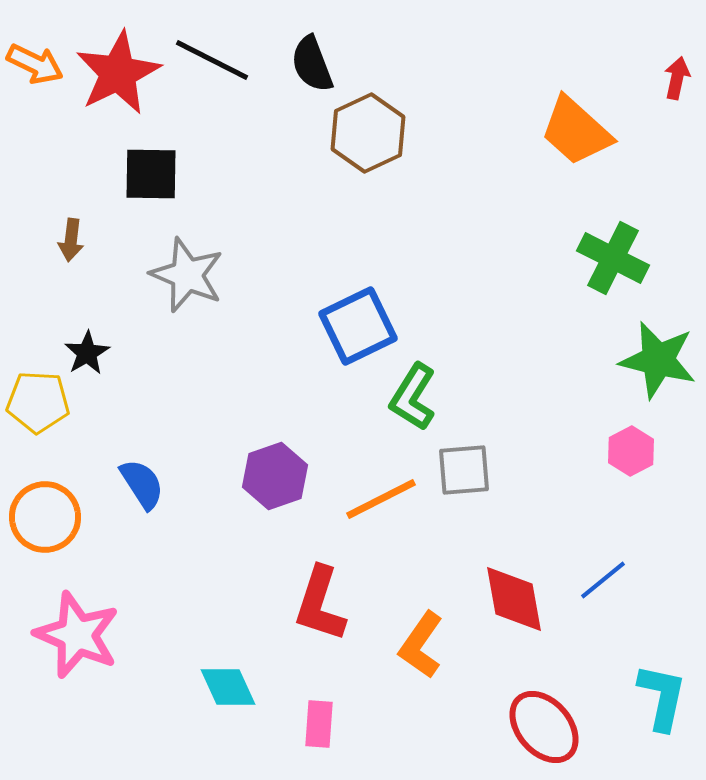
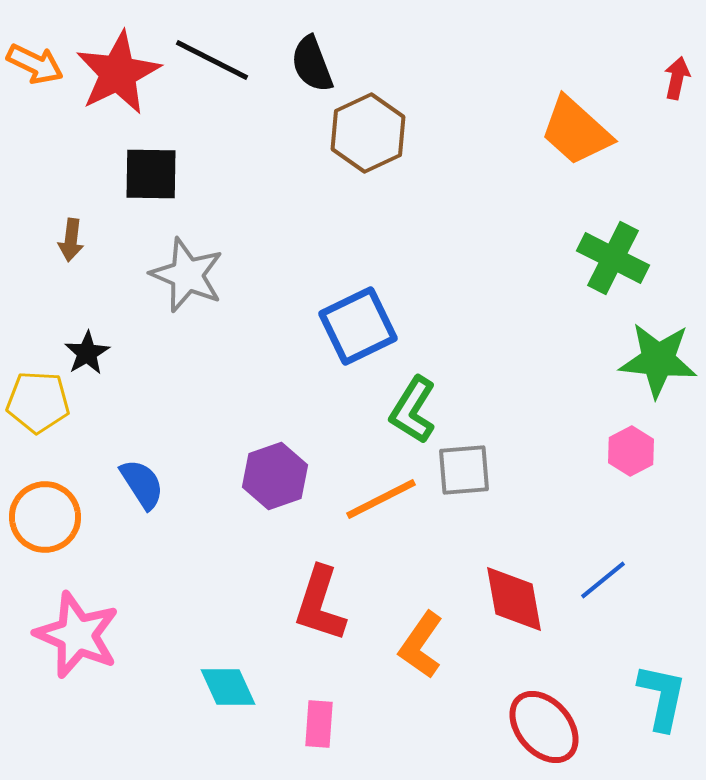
green star: rotated 8 degrees counterclockwise
green L-shape: moved 13 px down
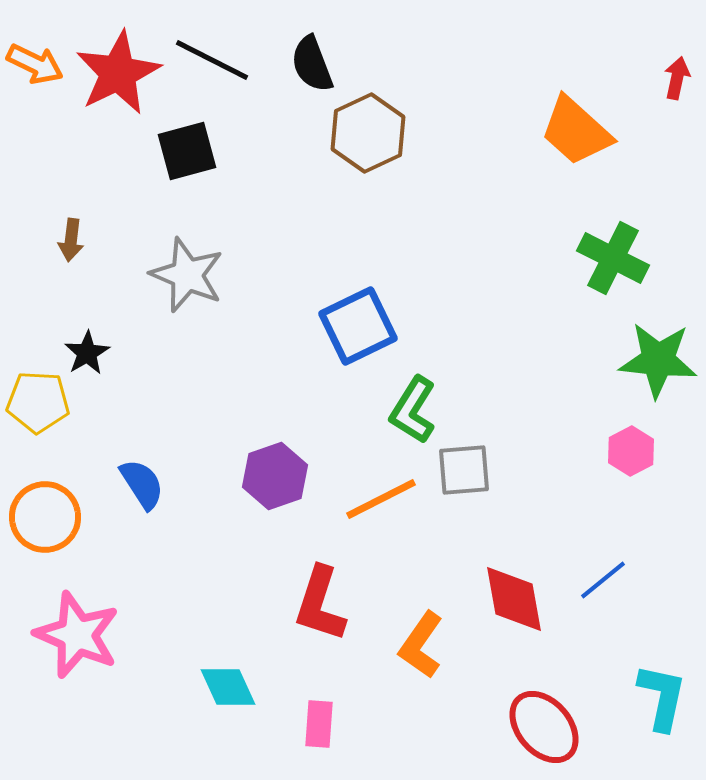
black square: moved 36 px right, 23 px up; rotated 16 degrees counterclockwise
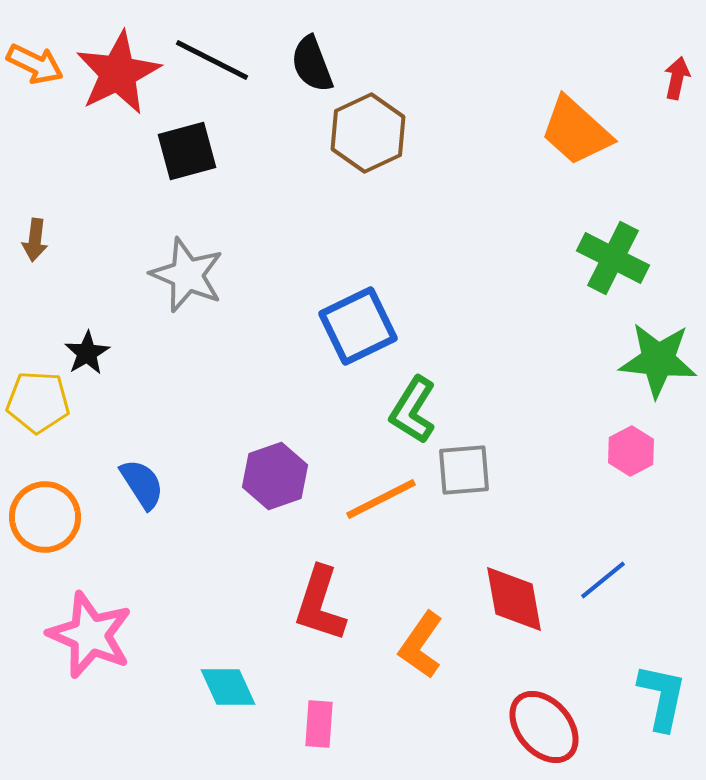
brown arrow: moved 36 px left
pink star: moved 13 px right
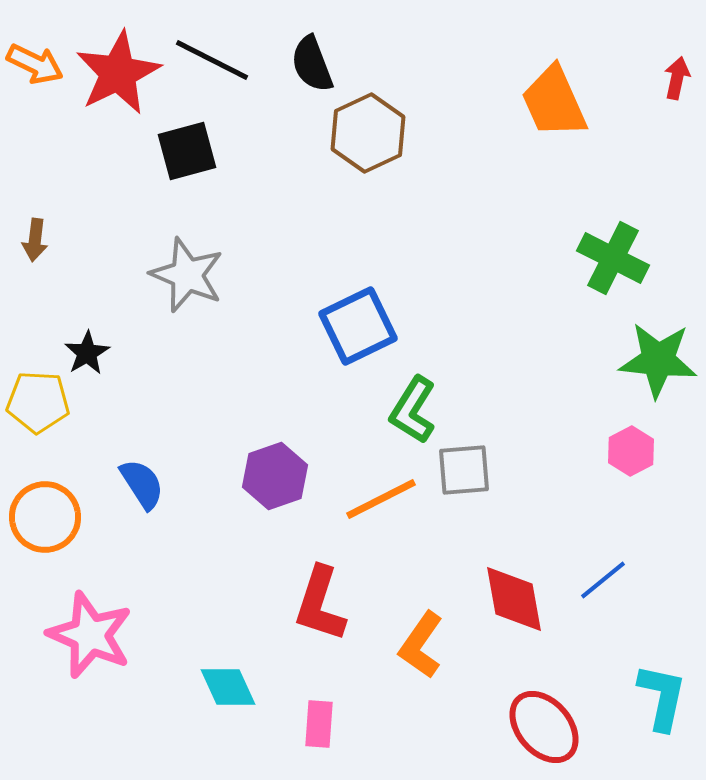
orange trapezoid: moved 22 px left, 29 px up; rotated 24 degrees clockwise
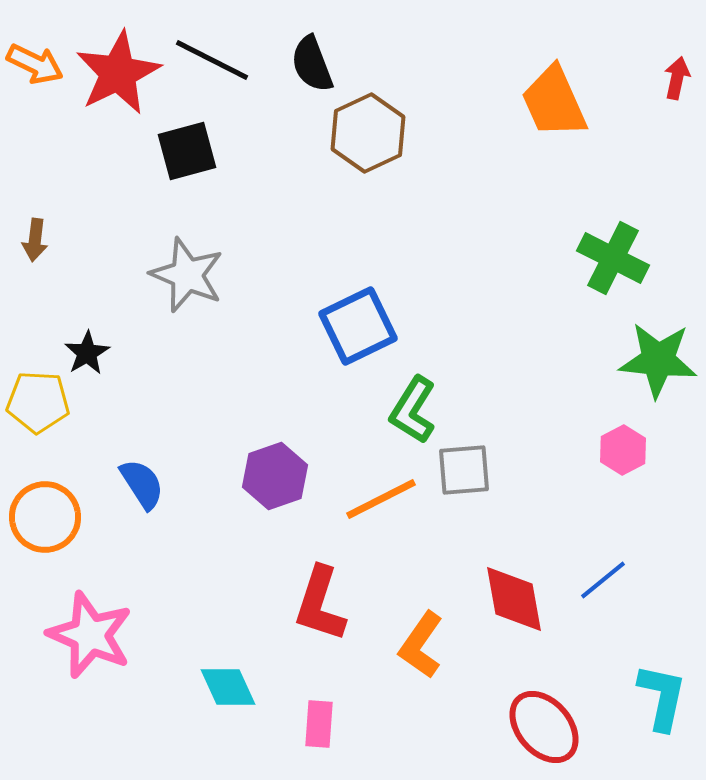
pink hexagon: moved 8 px left, 1 px up
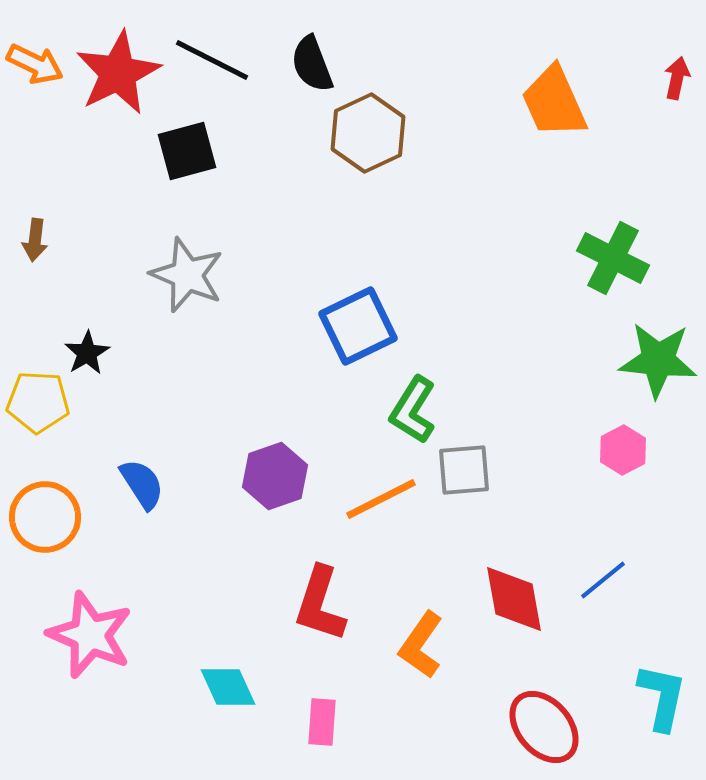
pink rectangle: moved 3 px right, 2 px up
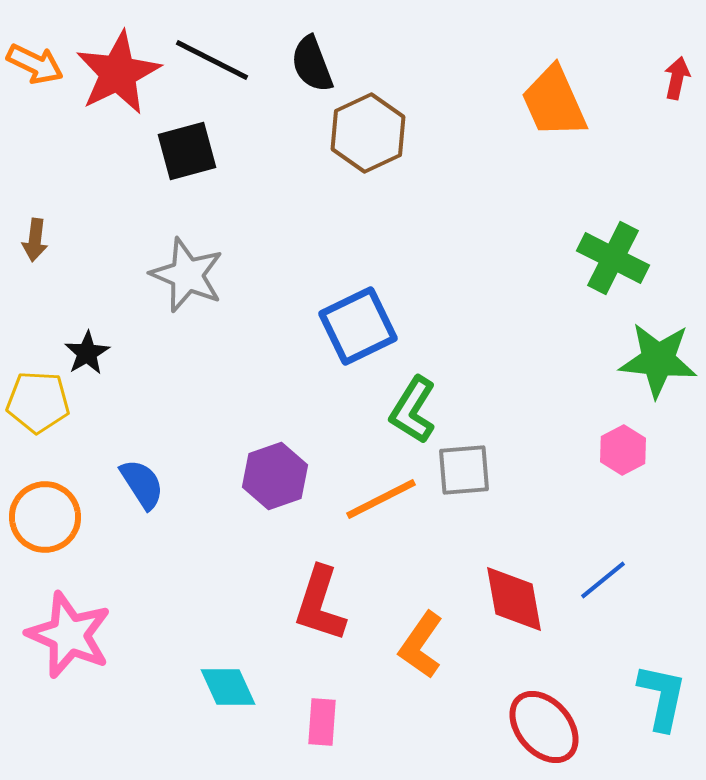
pink star: moved 21 px left
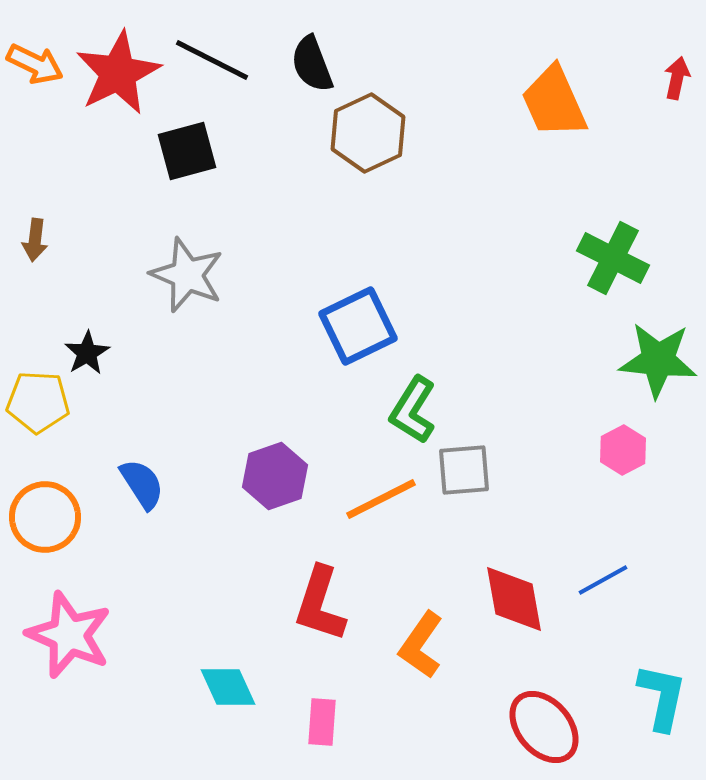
blue line: rotated 10 degrees clockwise
